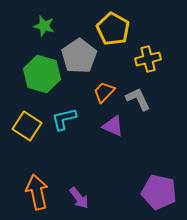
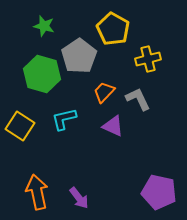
yellow square: moved 7 px left
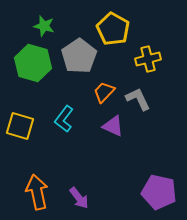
green hexagon: moved 9 px left, 11 px up
cyan L-shape: rotated 40 degrees counterclockwise
yellow square: rotated 16 degrees counterclockwise
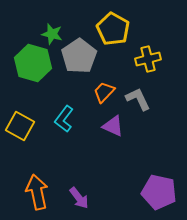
green star: moved 8 px right, 8 px down
yellow square: rotated 12 degrees clockwise
